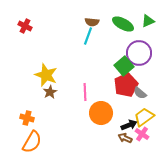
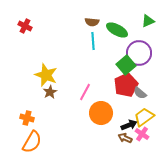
green ellipse: moved 6 px left, 6 px down
cyan line: moved 5 px right, 5 px down; rotated 24 degrees counterclockwise
green square: moved 2 px right, 1 px up
pink line: rotated 30 degrees clockwise
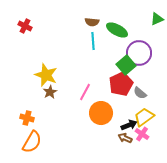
green triangle: moved 9 px right, 2 px up
red pentagon: moved 5 px left, 1 px up
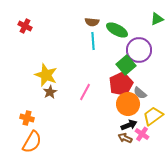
purple circle: moved 3 px up
orange circle: moved 27 px right, 9 px up
yellow trapezoid: moved 9 px right, 1 px up
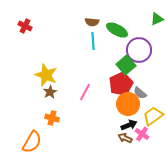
orange cross: moved 25 px right
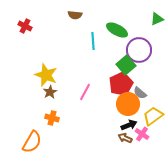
brown semicircle: moved 17 px left, 7 px up
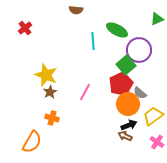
brown semicircle: moved 1 px right, 5 px up
red cross: moved 2 px down; rotated 24 degrees clockwise
pink cross: moved 15 px right, 8 px down
brown arrow: moved 2 px up
